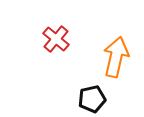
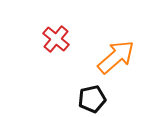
orange arrow: rotated 36 degrees clockwise
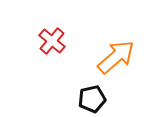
red cross: moved 4 px left, 2 px down
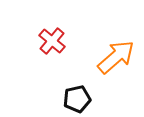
black pentagon: moved 15 px left
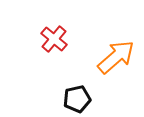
red cross: moved 2 px right, 2 px up
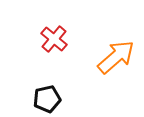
black pentagon: moved 30 px left
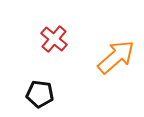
black pentagon: moved 7 px left, 5 px up; rotated 20 degrees clockwise
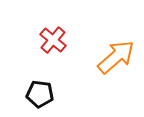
red cross: moved 1 px left, 1 px down
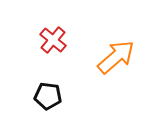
black pentagon: moved 8 px right, 2 px down
